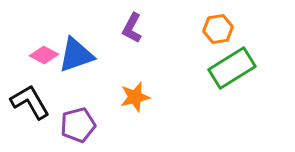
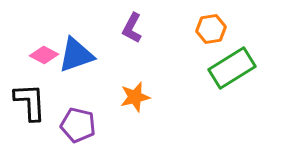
orange hexagon: moved 7 px left
black L-shape: rotated 27 degrees clockwise
purple pentagon: rotated 28 degrees clockwise
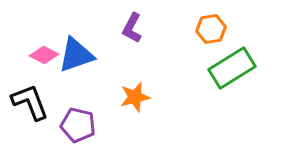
black L-shape: rotated 18 degrees counterclockwise
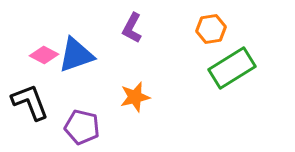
purple pentagon: moved 4 px right, 2 px down
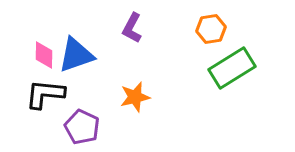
pink diamond: rotated 64 degrees clockwise
black L-shape: moved 15 px right, 8 px up; rotated 63 degrees counterclockwise
purple pentagon: rotated 12 degrees clockwise
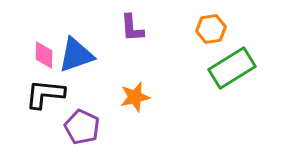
purple L-shape: rotated 32 degrees counterclockwise
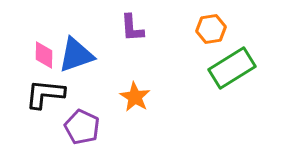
orange star: rotated 28 degrees counterclockwise
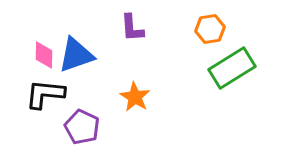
orange hexagon: moved 1 px left
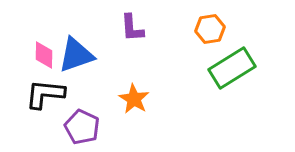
orange star: moved 1 px left, 2 px down
